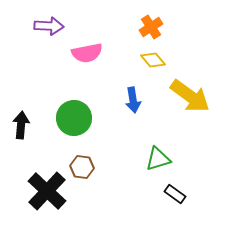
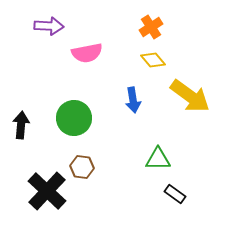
green triangle: rotated 16 degrees clockwise
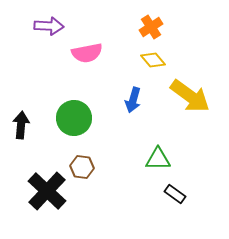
blue arrow: rotated 25 degrees clockwise
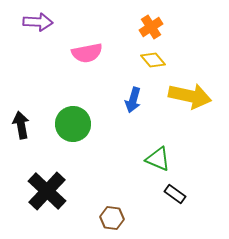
purple arrow: moved 11 px left, 4 px up
yellow arrow: rotated 24 degrees counterclockwise
green circle: moved 1 px left, 6 px down
black arrow: rotated 16 degrees counterclockwise
green triangle: rotated 24 degrees clockwise
brown hexagon: moved 30 px right, 51 px down
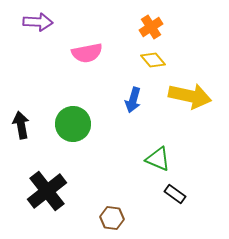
black cross: rotated 9 degrees clockwise
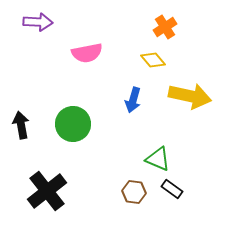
orange cross: moved 14 px right
black rectangle: moved 3 px left, 5 px up
brown hexagon: moved 22 px right, 26 px up
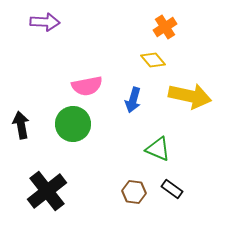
purple arrow: moved 7 px right
pink semicircle: moved 33 px down
green triangle: moved 10 px up
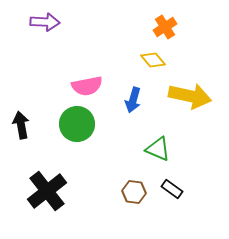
green circle: moved 4 px right
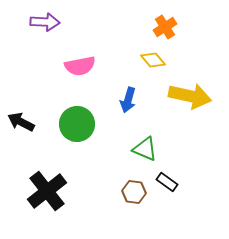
pink semicircle: moved 7 px left, 20 px up
blue arrow: moved 5 px left
black arrow: moved 3 px up; rotated 52 degrees counterclockwise
green triangle: moved 13 px left
black rectangle: moved 5 px left, 7 px up
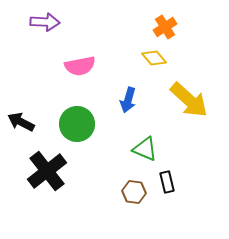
yellow diamond: moved 1 px right, 2 px up
yellow arrow: moved 1 px left, 4 px down; rotated 30 degrees clockwise
black rectangle: rotated 40 degrees clockwise
black cross: moved 20 px up
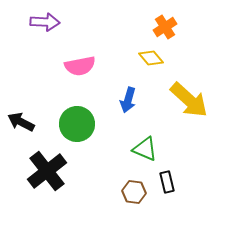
yellow diamond: moved 3 px left
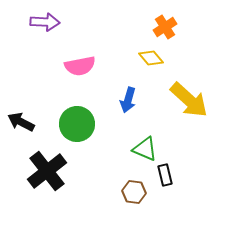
black rectangle: moved 2 px left, 7 px up
